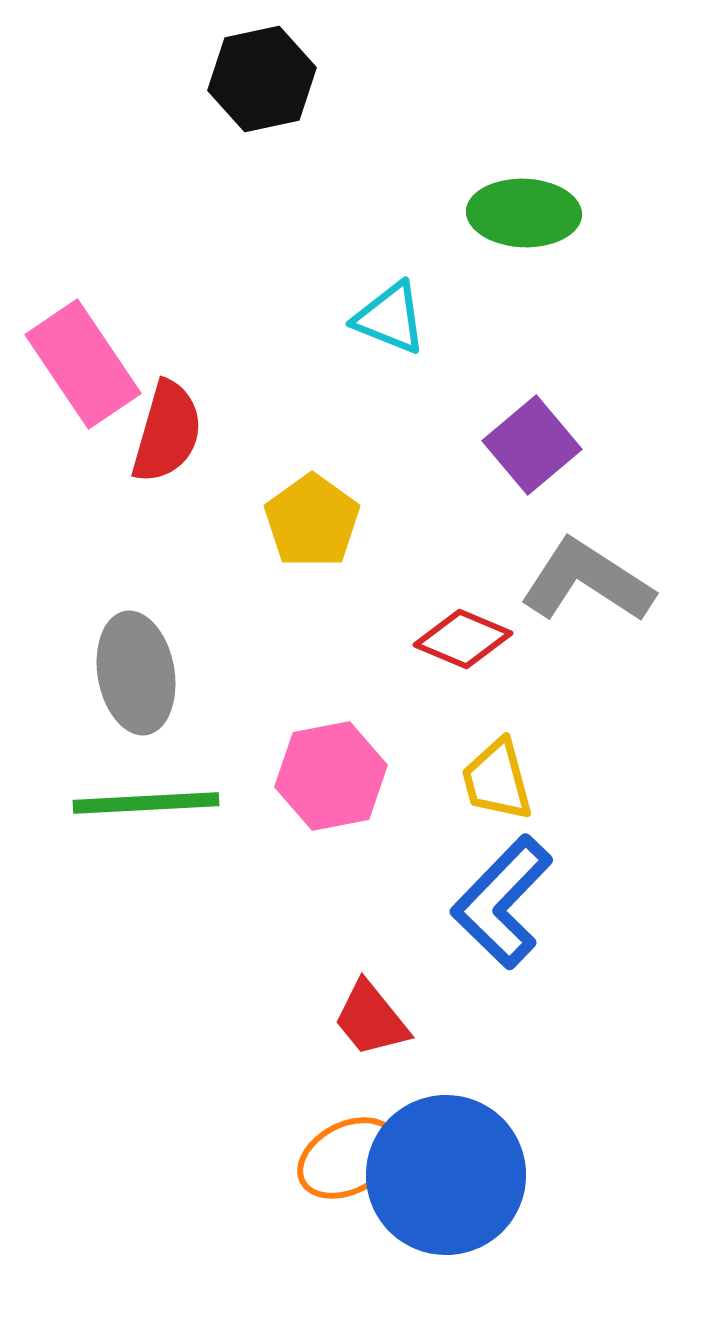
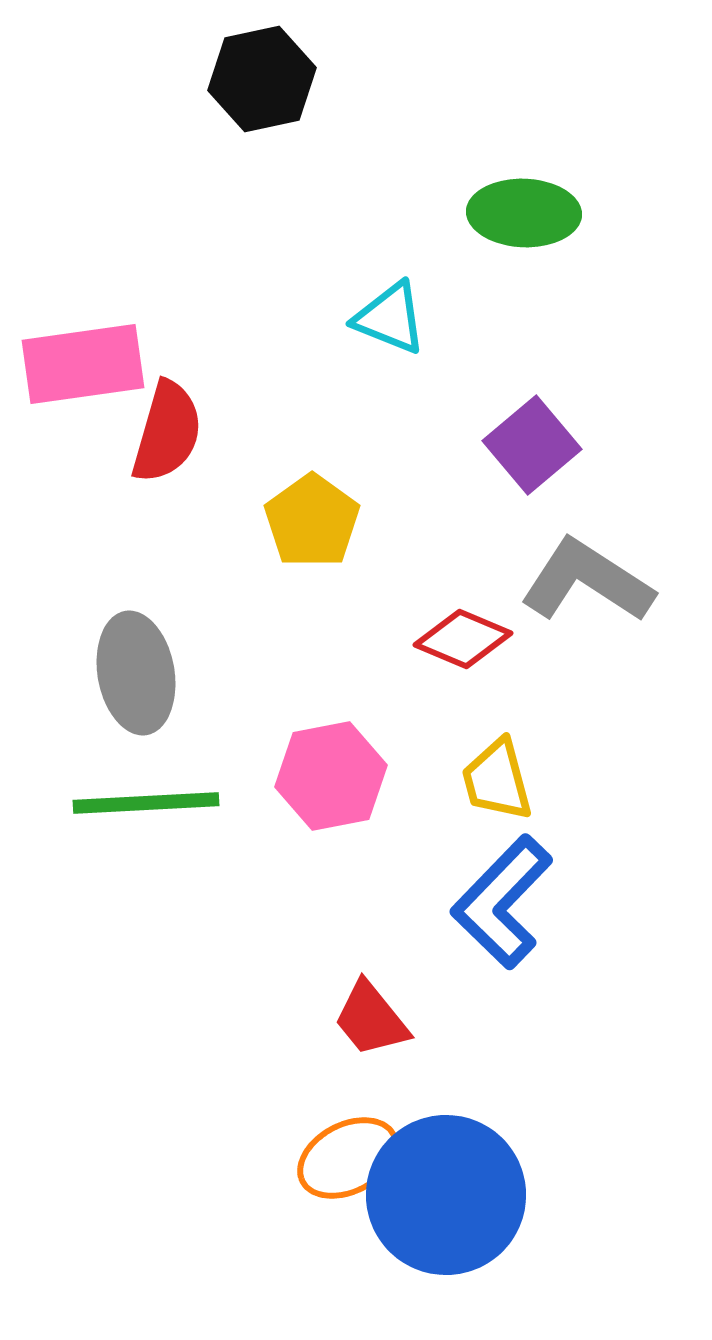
pink rectangle: rotated 64 degrees counterclockwise
blue circle: moved 20 px down
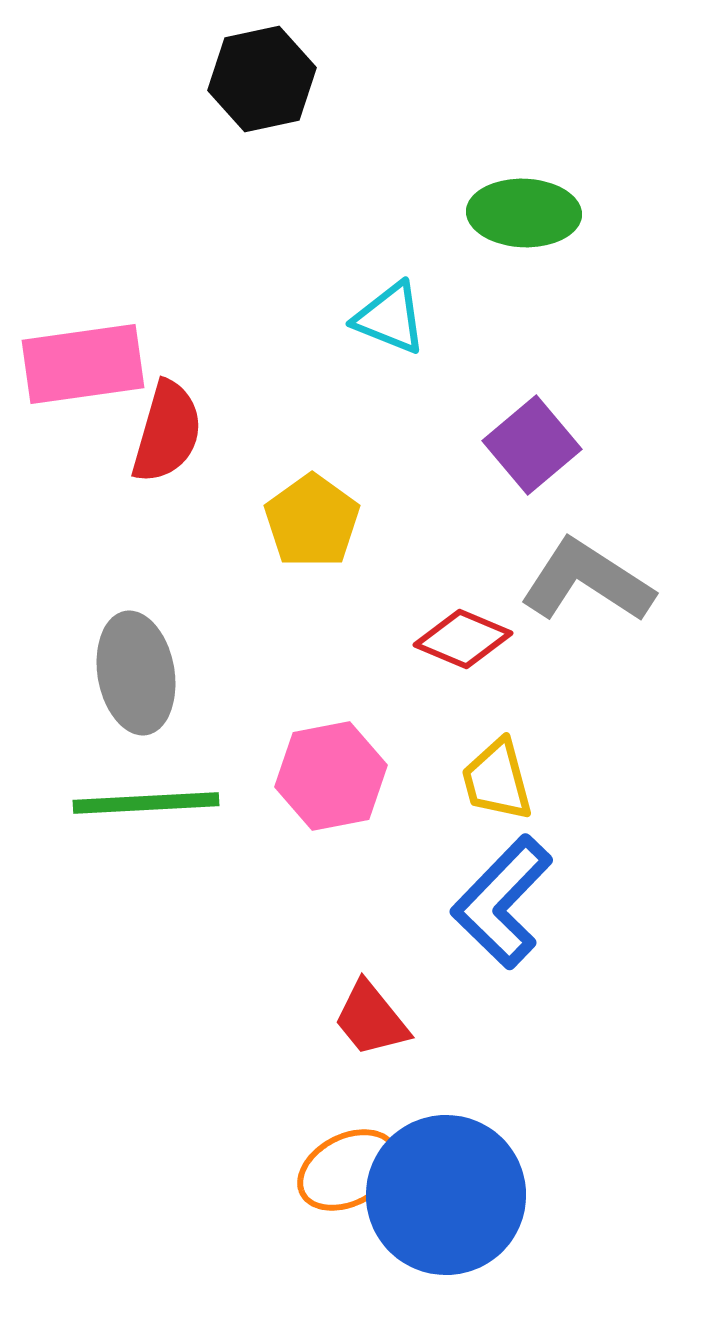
orange ellipse: moved 12 px down
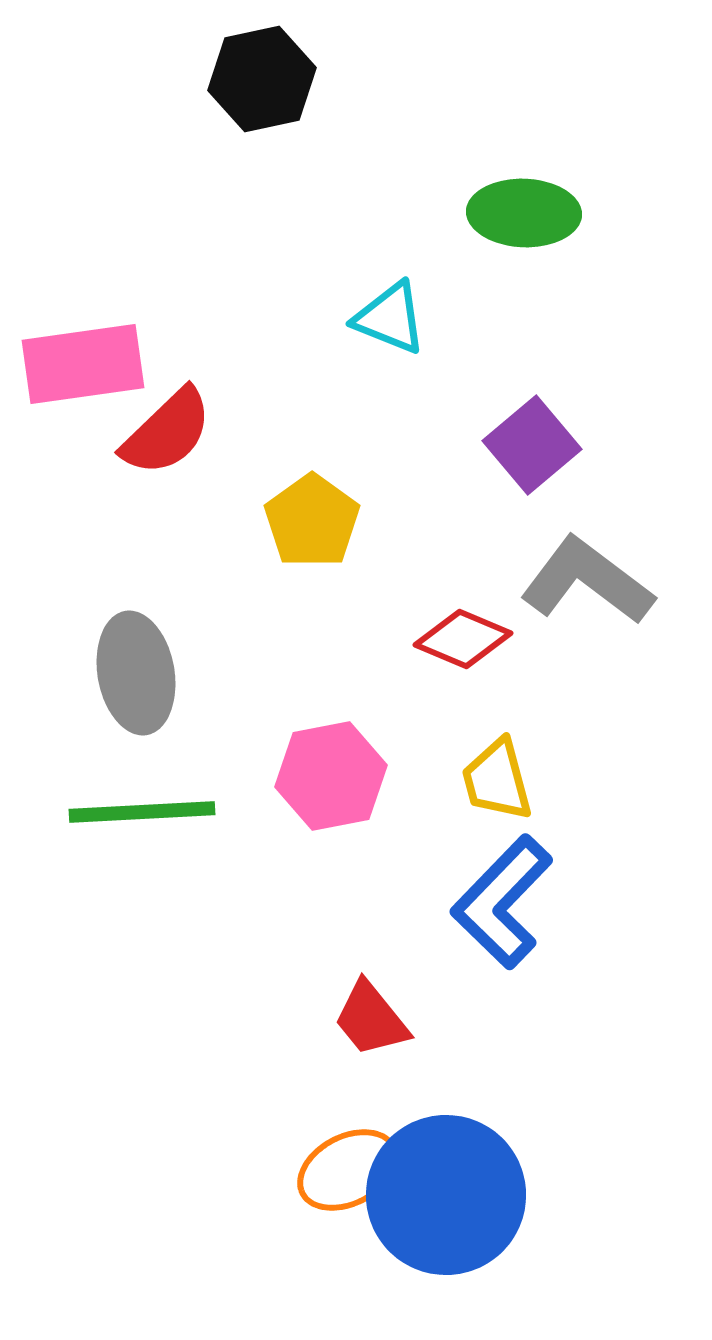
red semicircle: rotated 30 degrees clockwise
gray L-shape: rotated 4 degrees clockwise
green line: moved 4 px left, 9 px down
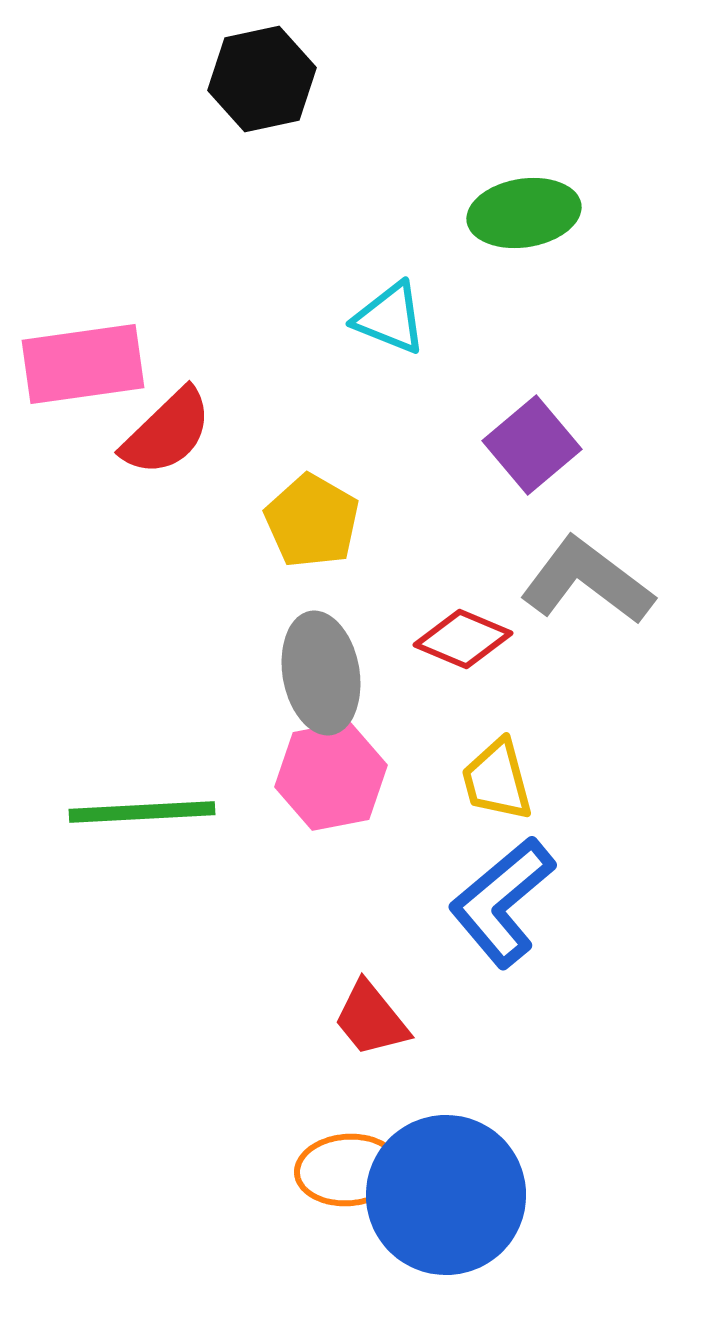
green ellipse: rotated 11 degrees counterclockwise
yellow pentagon: rotated 6 degrees counterclockwise
gray ellipse: moved 185 px right
blue L-shape: rotated 6 degrees clockwise
orange ellipse: rotated 24 degrees clockwise
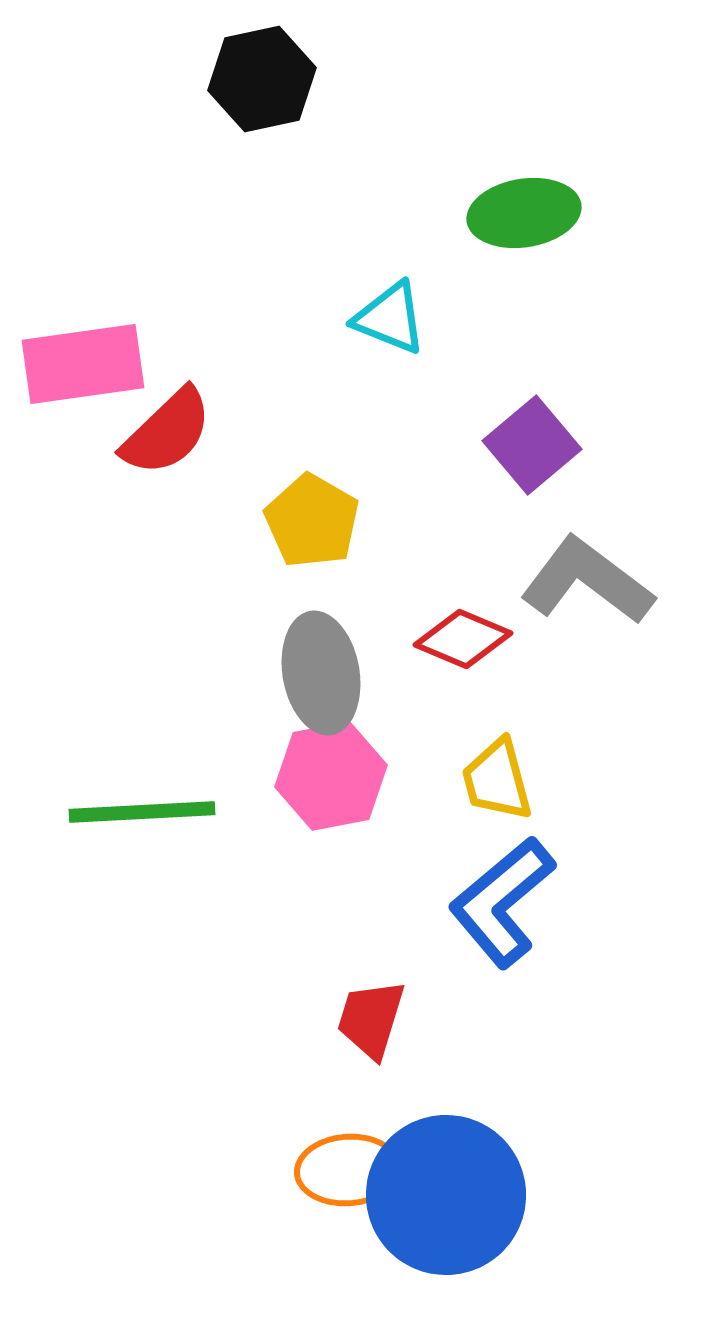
red trapezoid: rotated 56 degrees clockwise
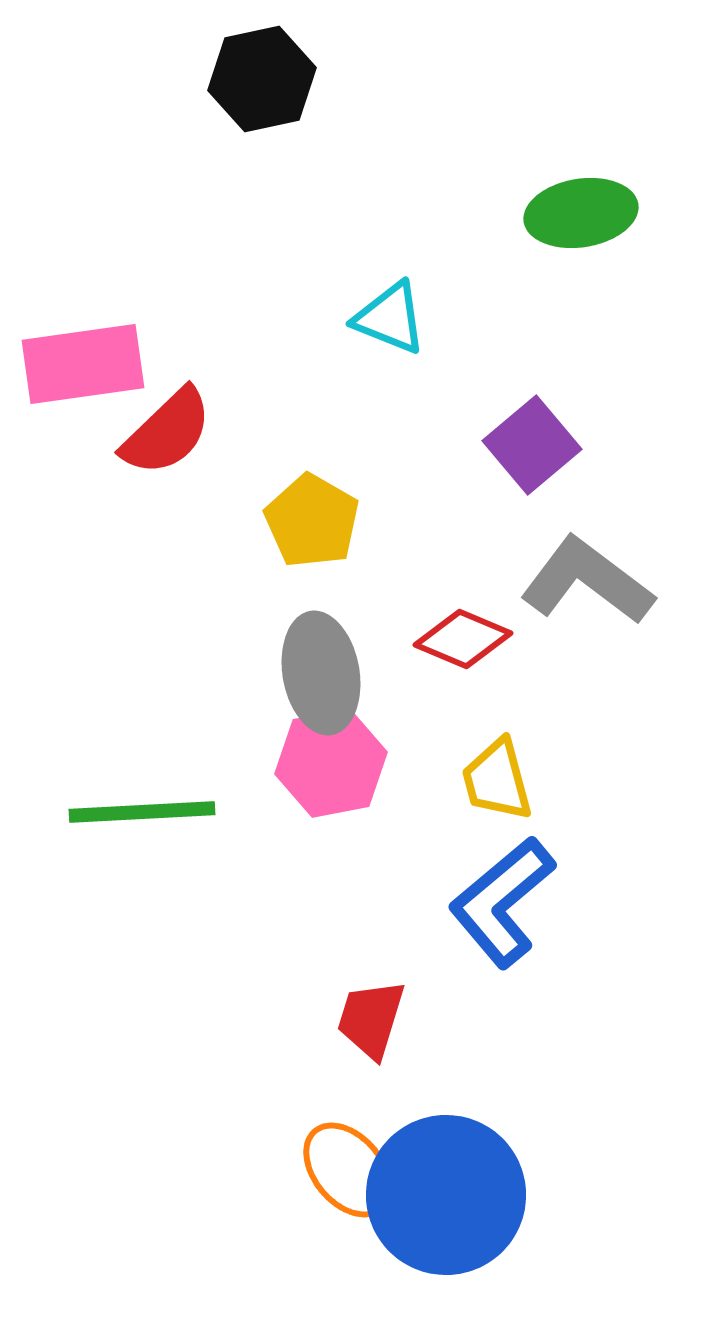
green ellipse: moved 57 px right
pink hexagon: moved 13 px up
orange ellipse: rotated 54 degrees clockwise
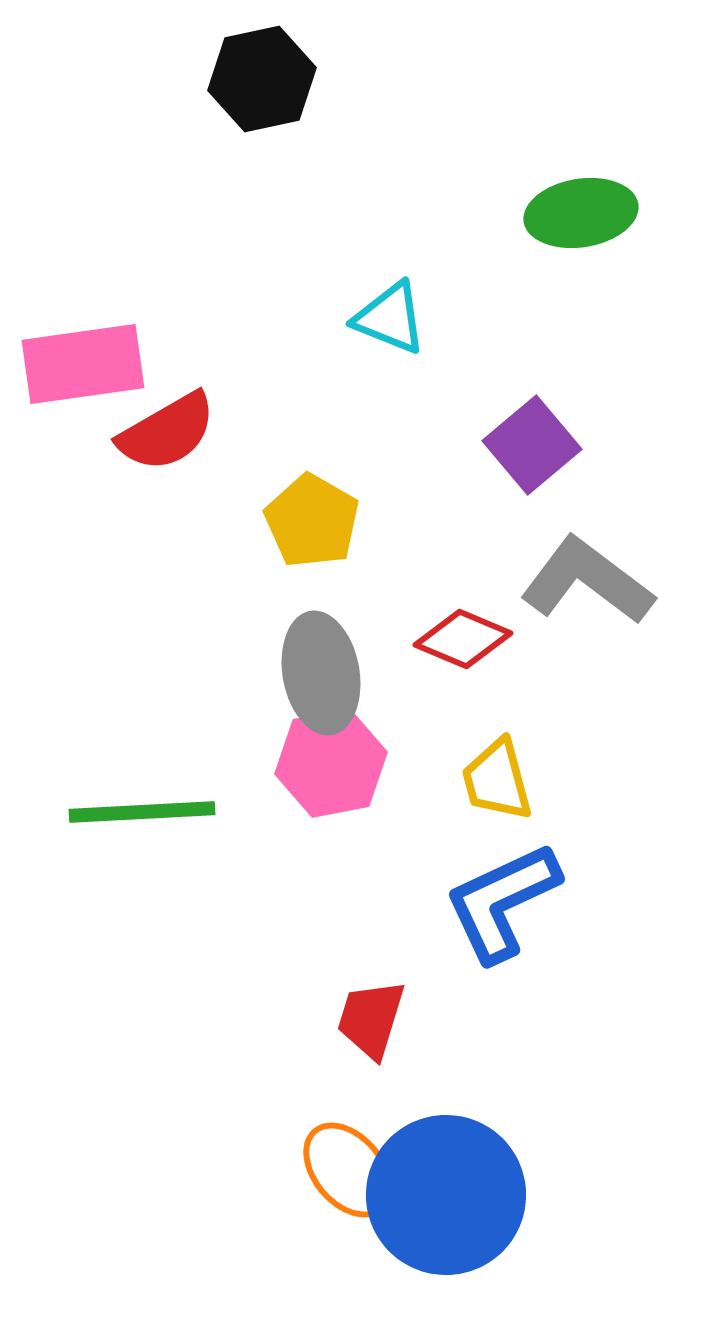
red semicircle: rotated 14 degrees clockwise
blue L-shape: rotated 15 degrees clockwise
